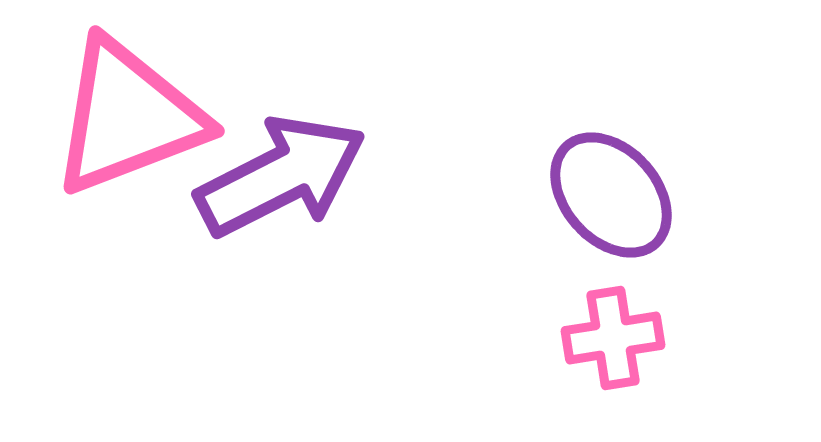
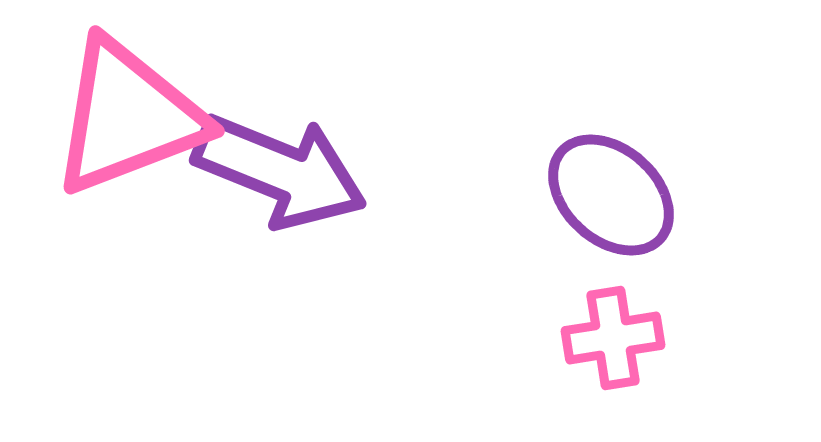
purple arrow: moved 1 px left, 5 px up; rotated 49 degrees clockwise
purple ellipse: rotated 6 degrees counterclockwise
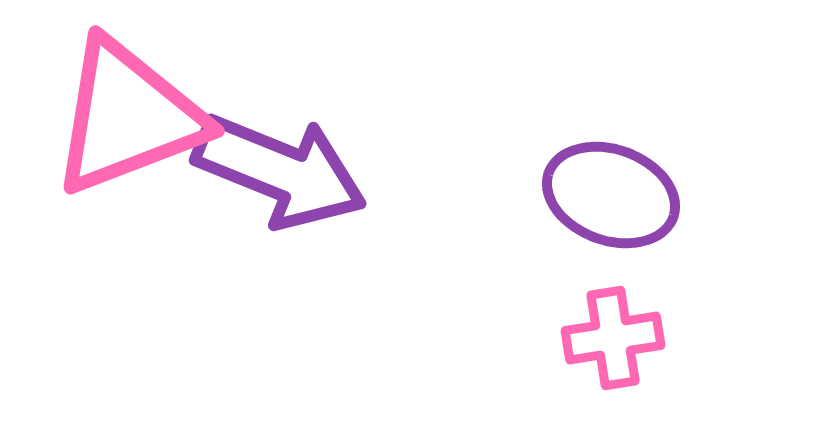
purple ellipse: rotated 22 degrees counterclockwise
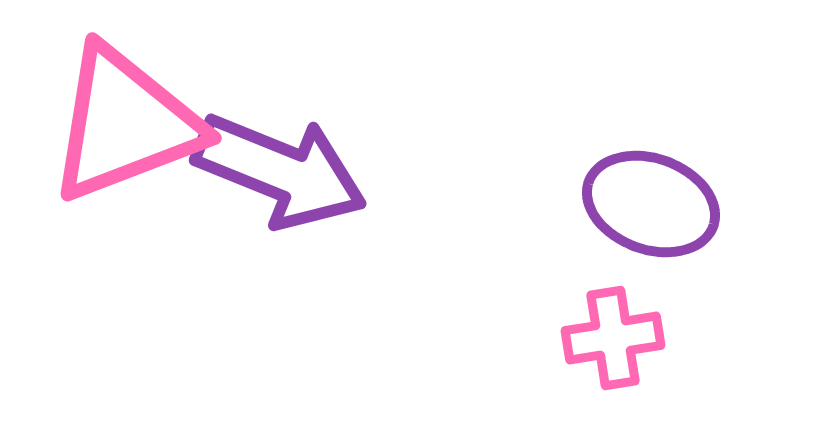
pink triangle: moved 3 px left, 7 px down
purple ellipse: moved 40 px right, 9 px down
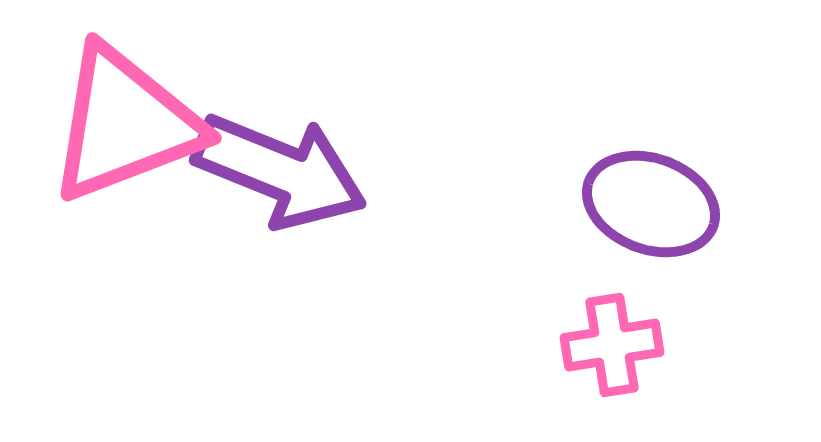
pink cross: moved 1 px left, 7 px down
